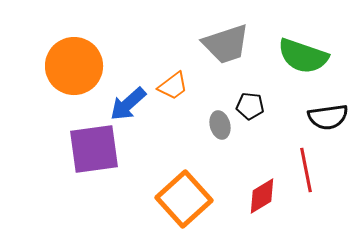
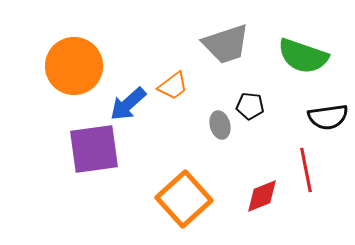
red diamond: rotated 9 degrees clockwise
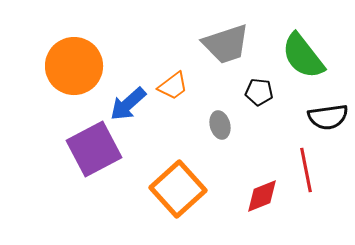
green semicircle: rotated 33 degrees clockwise
black pentagon: moved 9 px right, 14 px up
purple square: rotated 20 degrees counterclockwise
orange square: moved 6 px left, 10 px up
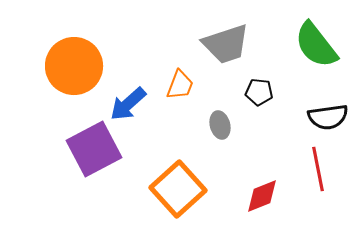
green semicircle: moved 13 px right, 11 px up
orange trapezoid: moved 7 px right, 1 px up; rotated 32 degrees counterclockwise
red line: moved 12 px right, 1 px up
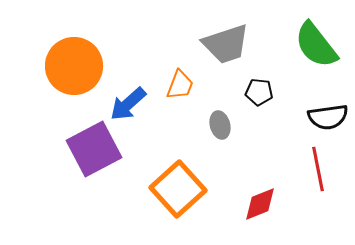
red diamond: moved 2 px left, 8 px down
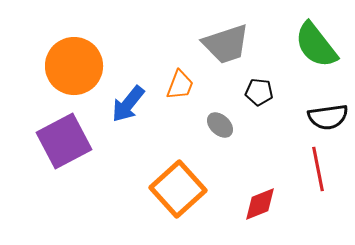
blue arrow: rotated 9 degrees counterclockwise
gray ellipse: rotated 32 degrees counterclockwise
purple square: moved 30 px left, 8 px up
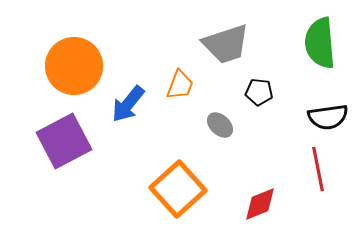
green semicircle: moved 4 px right, 2 px up; rotated 33 degrees clockwise
